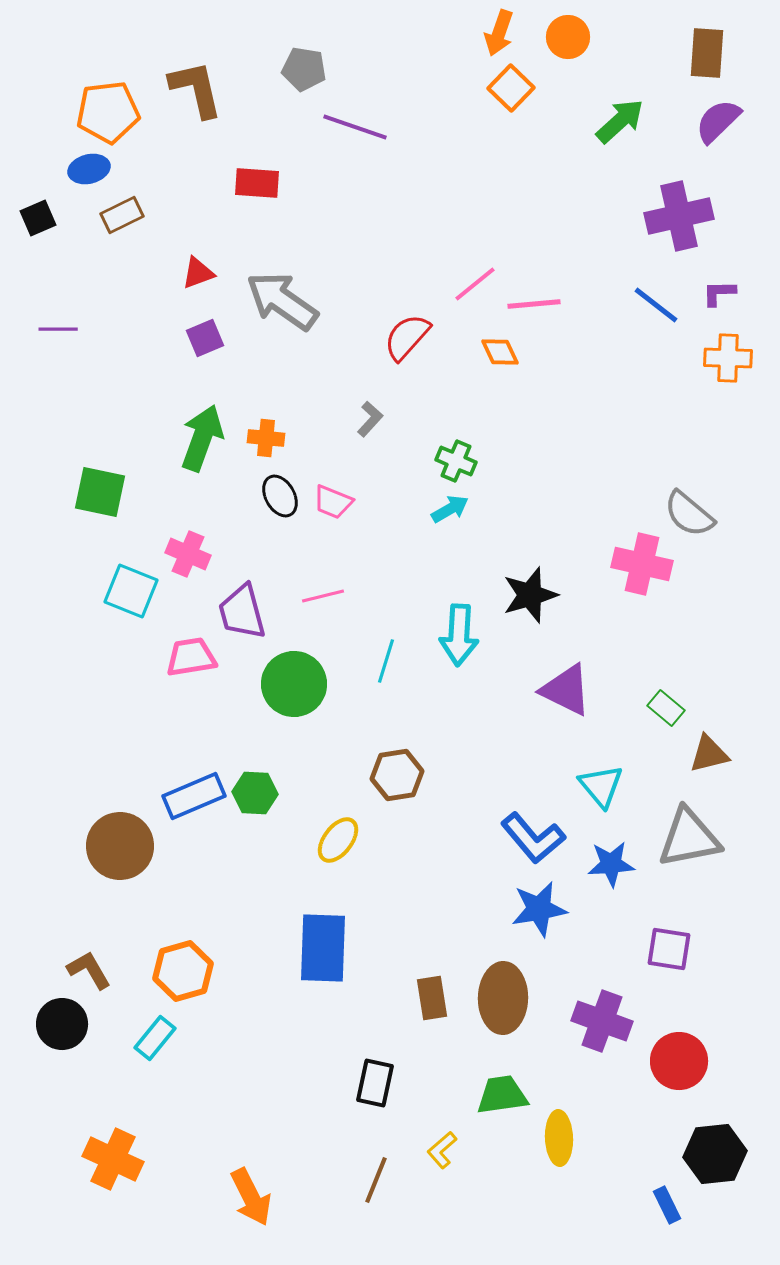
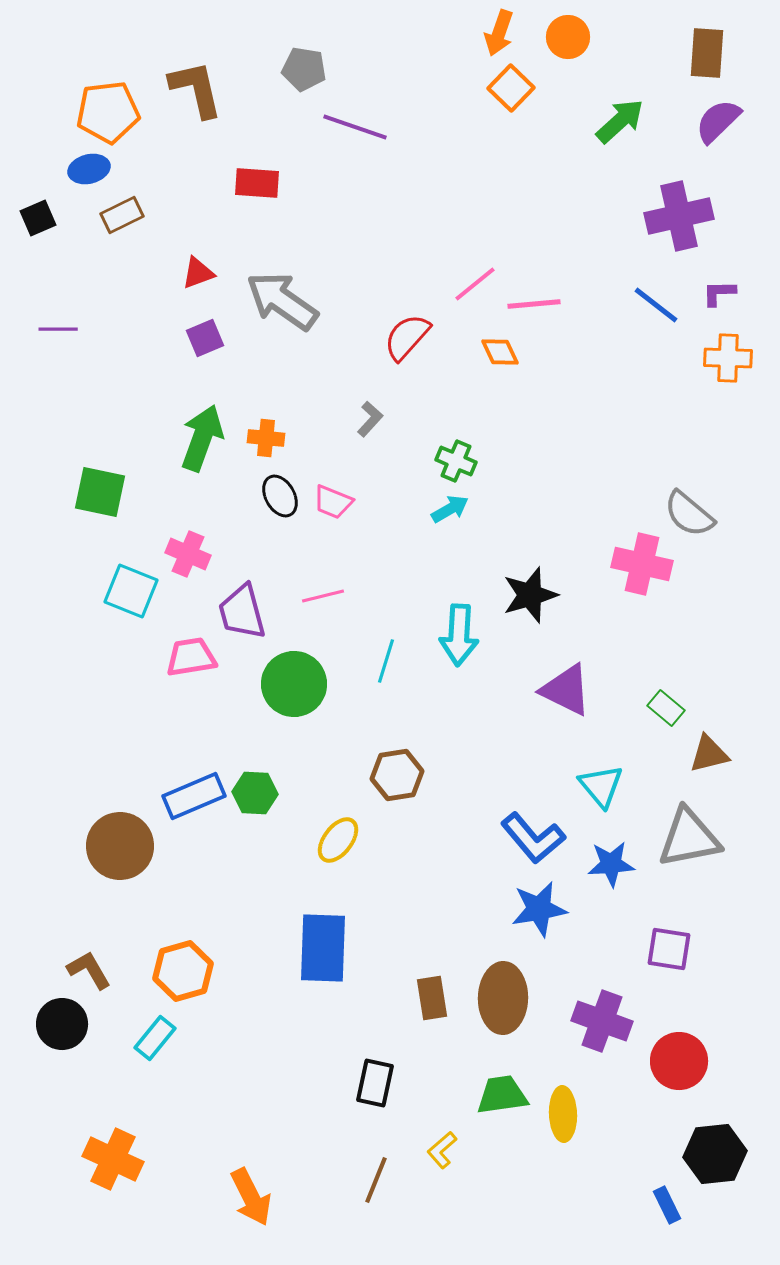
yellow ellipse at (559, 1138): moved 4 px right, 24 px up
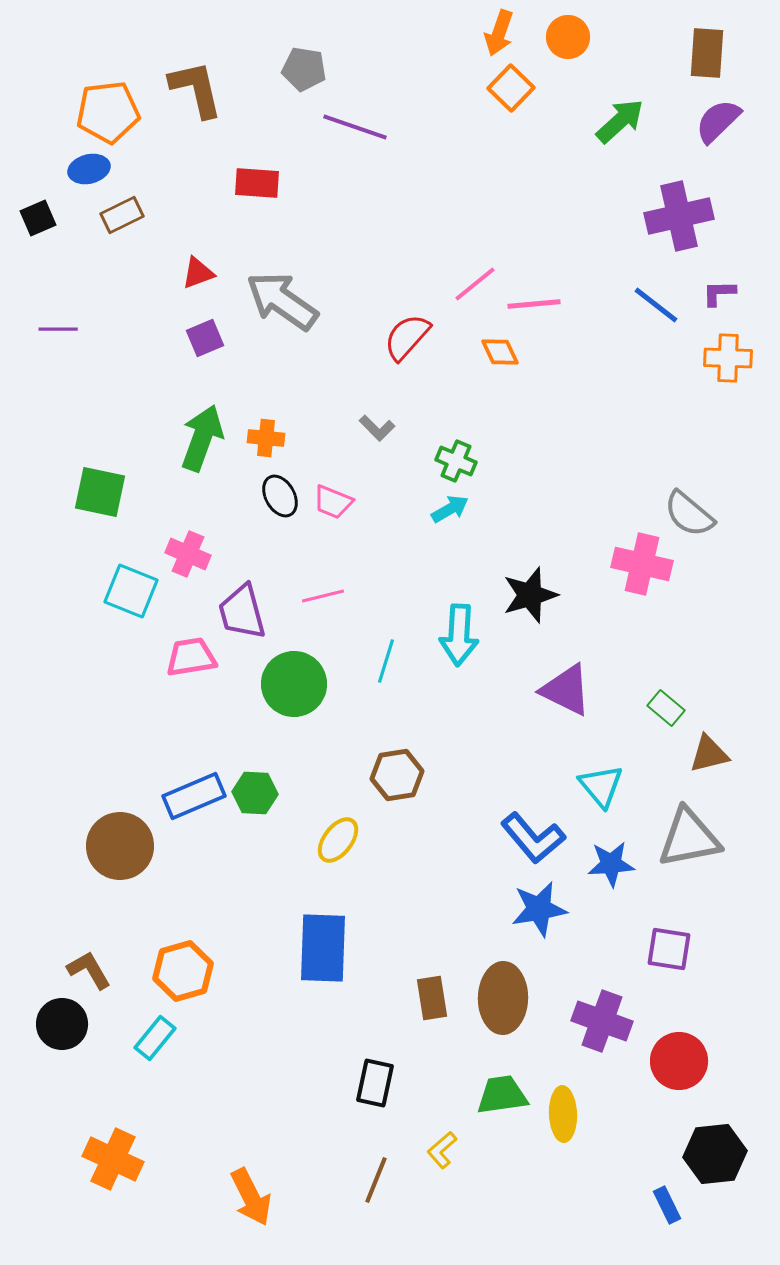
gray L-shape at (370, 419): moved 7 px right, 9 px down; rotated 93 degrees clockwise
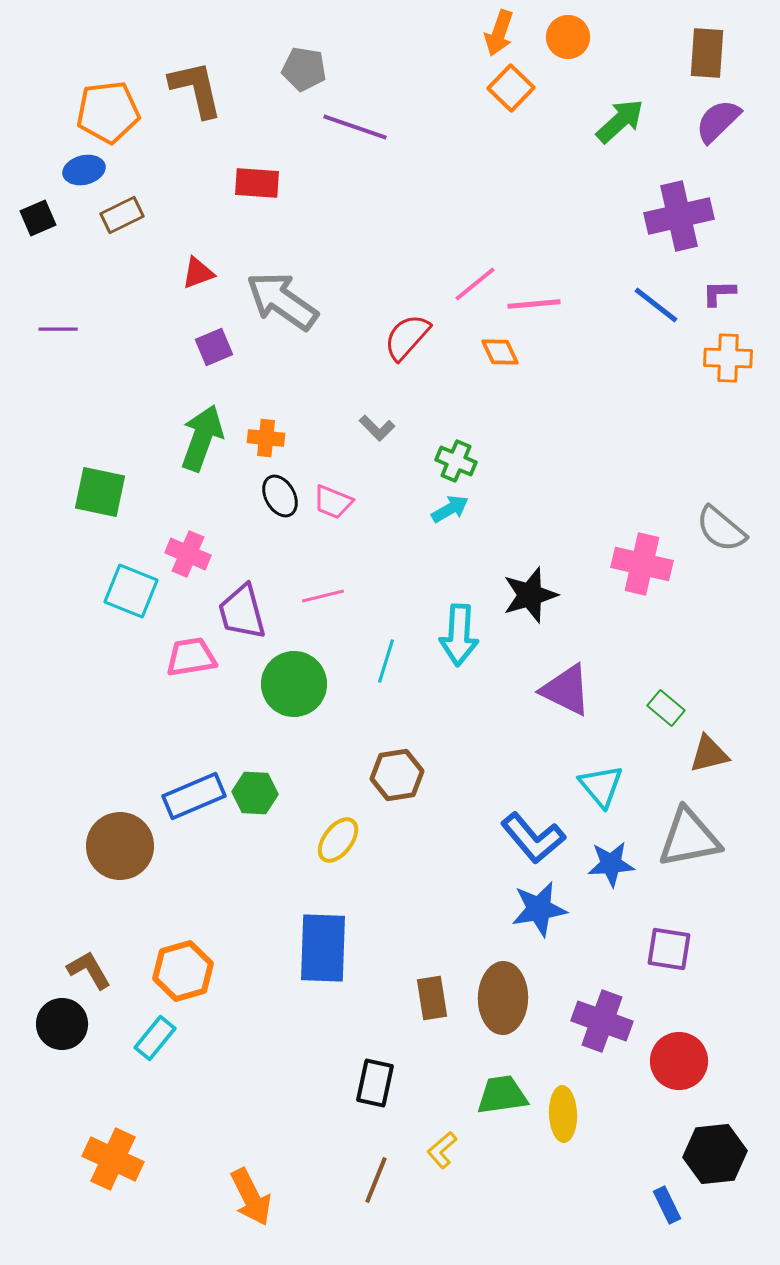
blue ellipse at (89, 169): moved 5 px left, 1 px down
purple square at (205, 338): moved 9 px right, 9 px down
gray semicircle at (689, 514): moved 32 px right, 15 px down
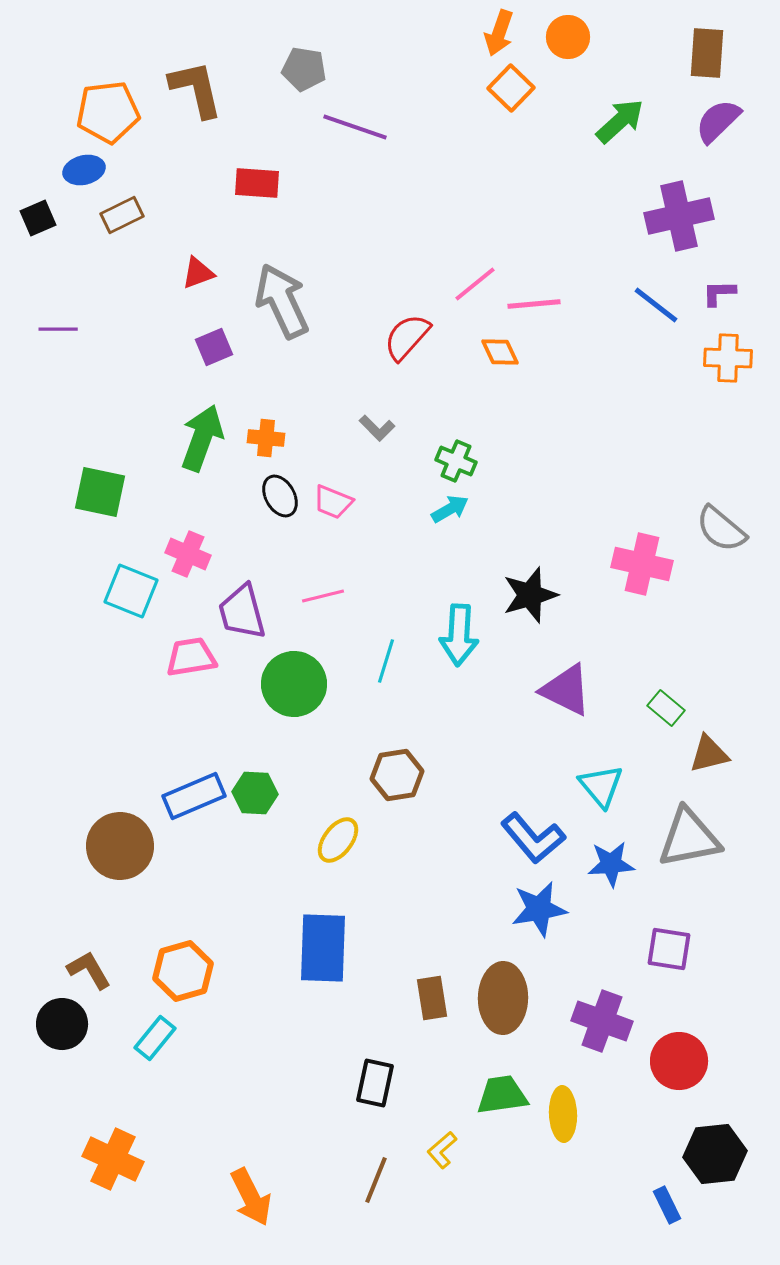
gray arrow at (282, 301): rotated 30 degrees clockwise
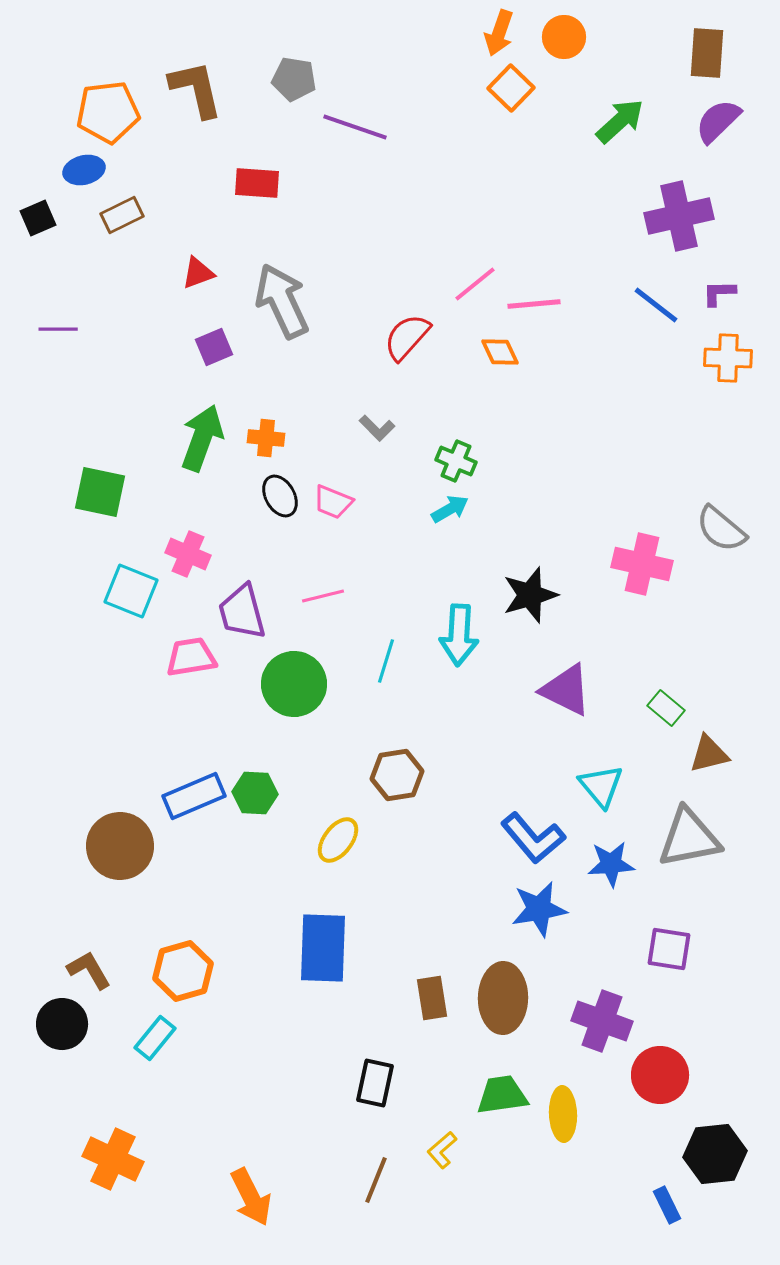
orange circle at (568, 37): moved 4 px left
gray pentagon at (304, 69): moved 10 px left, 10 px down
red circle at (679, 1061): moved 19 px left, 14 px down
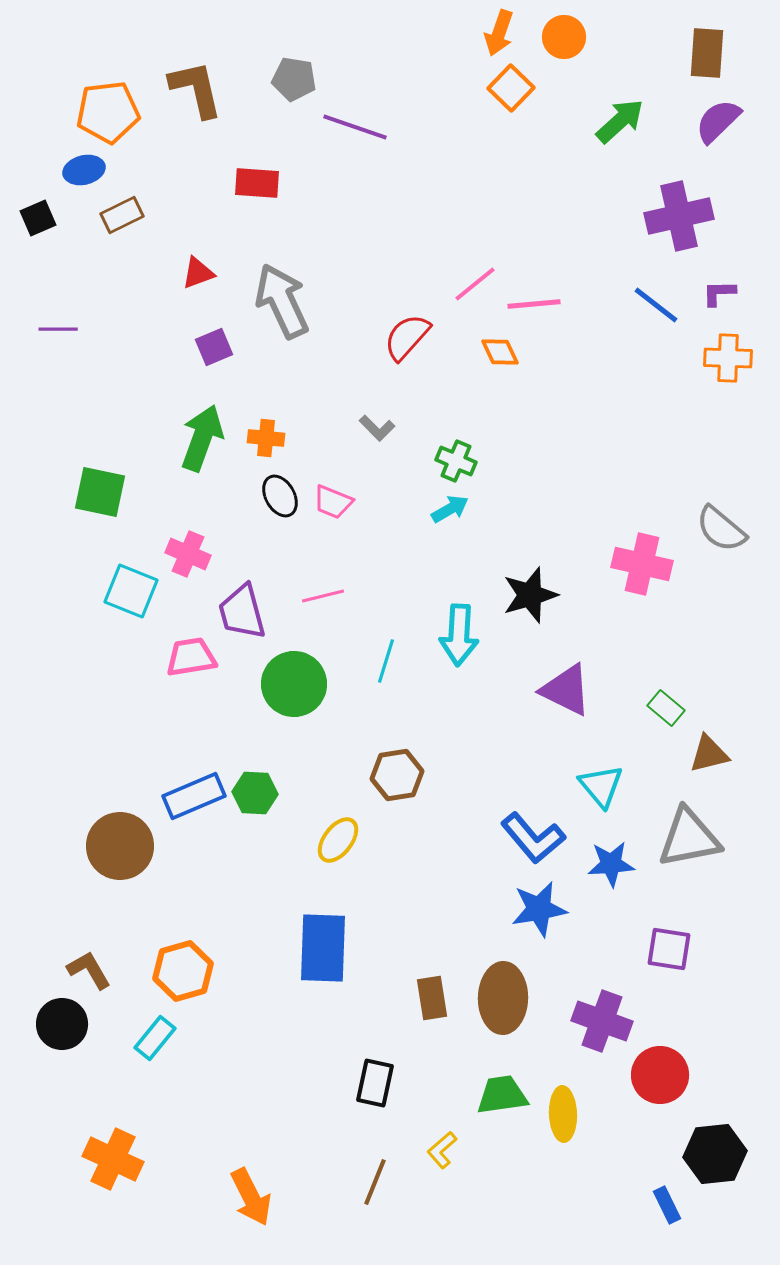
brown line at (376, 1180): moved 1 px left, 2 px down
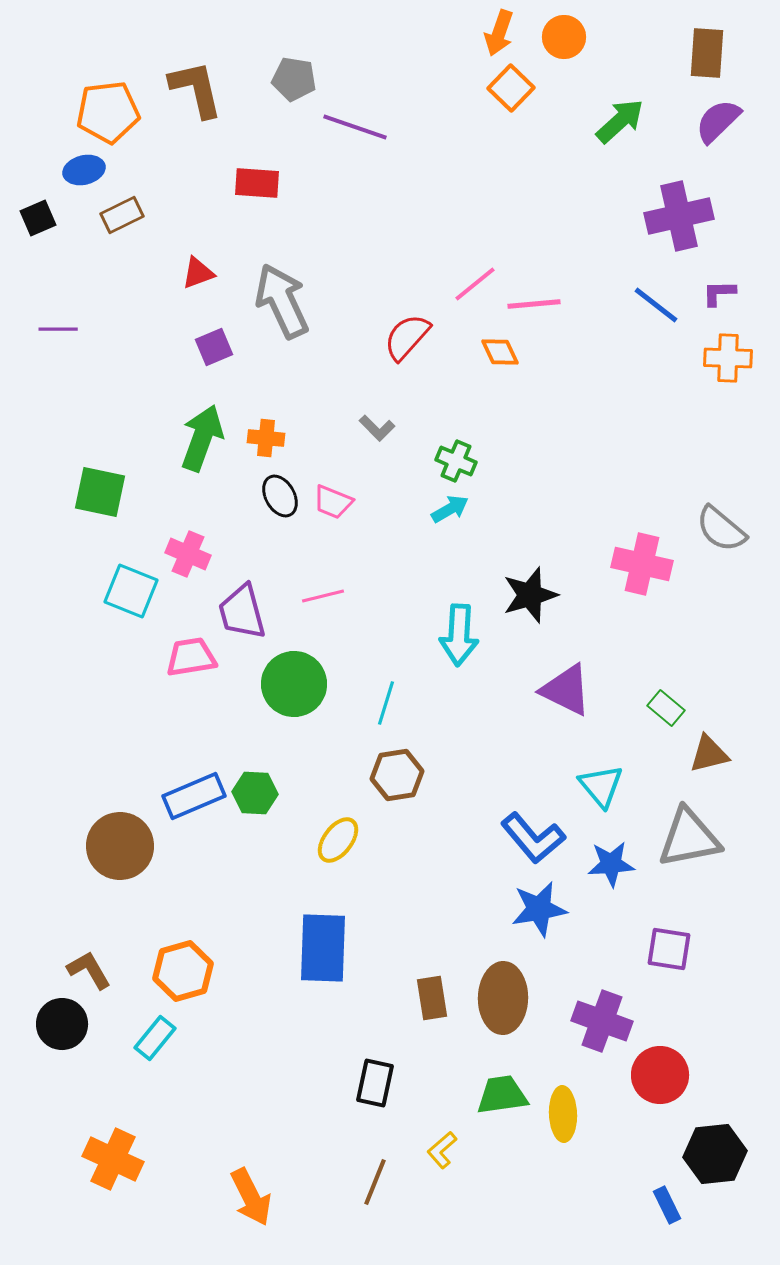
cyan line at (386, 661): moved 42 px down
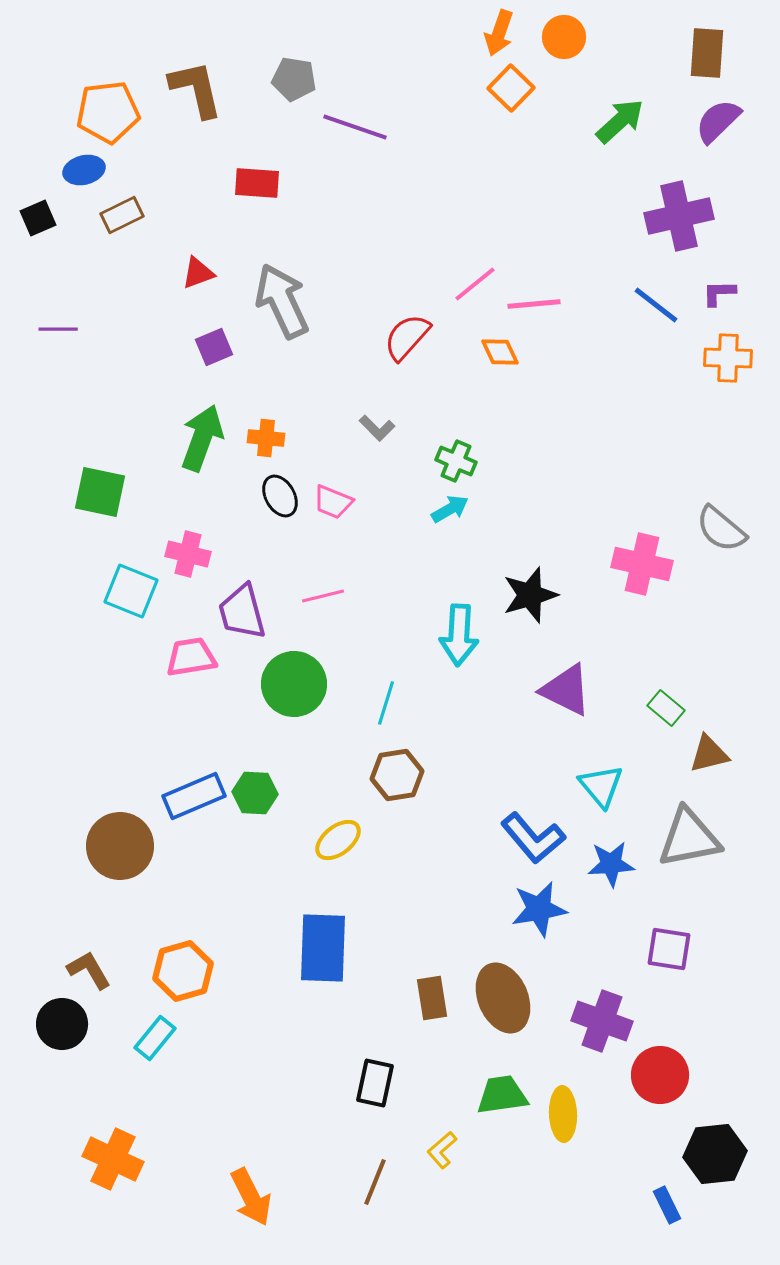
pink cross at (188, 554): rotated 9 degrees counterclockwise
yellow ellipse at (338, 840): rotated 15 degrees clockwise
brown ellipse at (503, 998): rotated 24 degrees counterclockwise
